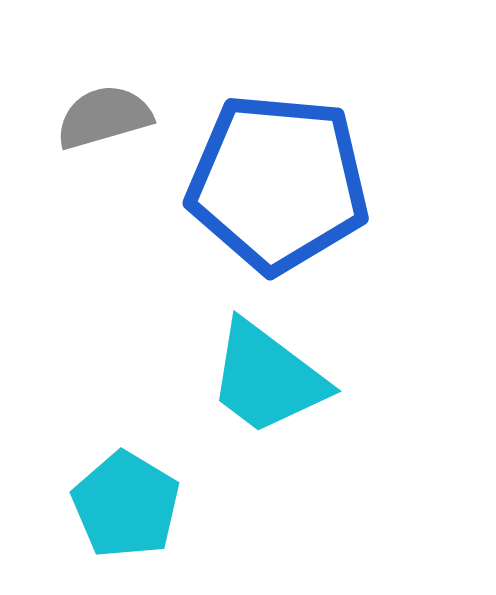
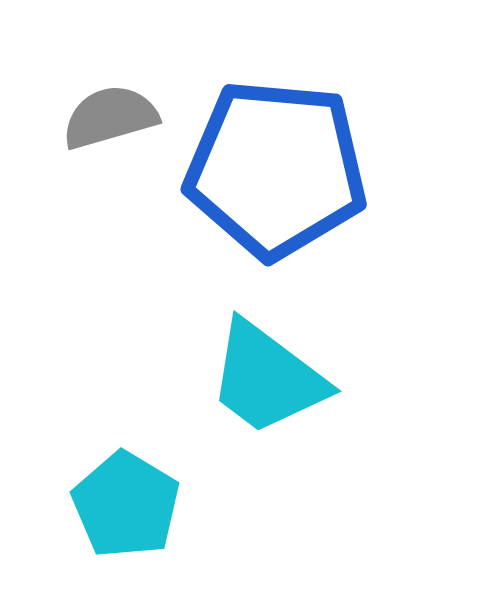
gray semicircle: moved 6 px right
blue pentagon: moved 2 px left, 14 px up
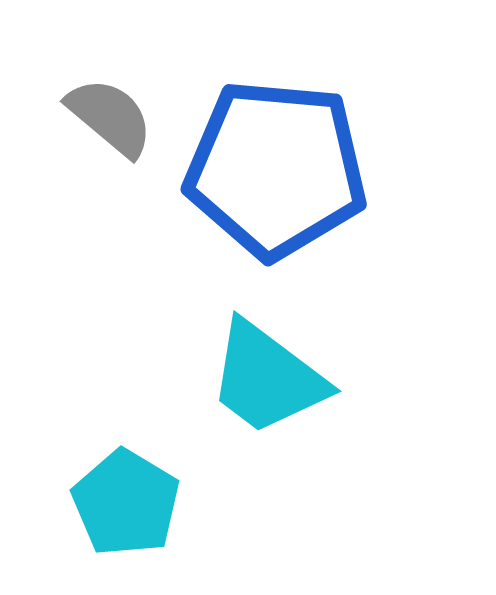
gray semicircle: rotated 56 degrees clockwise
cyan pentagon: moved 2 px up
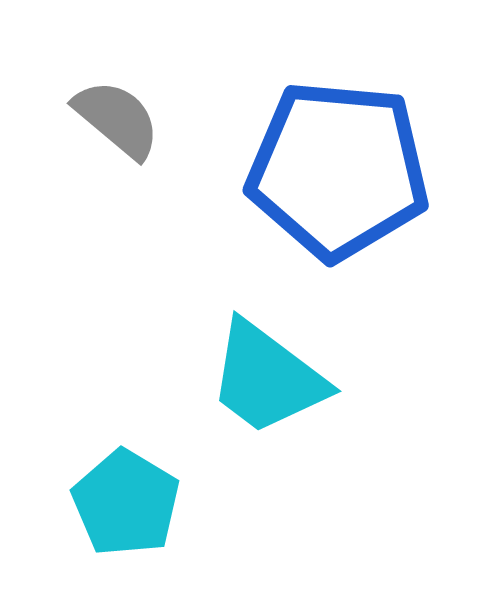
gray semicircle: moved 7 px right, 2 px down
blue pentagon: moved 62 px right, 1 px down
